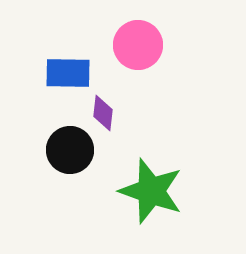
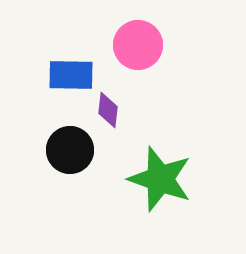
blue rectangle: moved 3 px right, 2 px down
purple diamond: moved 5 px right, 3 px up
green star: moved 9 px right, 12 px up
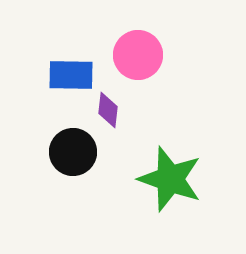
pink circle: moved 10 px down
black circle: moved 3 px right, 2 px down
green star: moved 10 px right
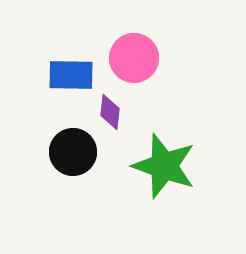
pink circle: moved 4 px left, 3 px down
purple diamond: moved 2 px right, 2 px down
green star: moved 6 px left, 13 px up
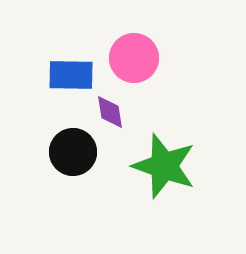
purple diamond: rotated 15 degrees counterclockwise
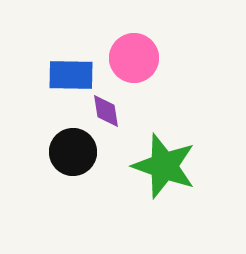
purple diamond: moved 4 px left, 1 px up
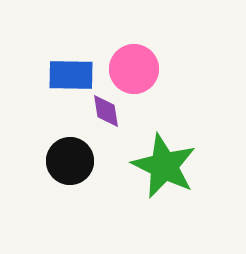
pink circle: moved 11 px down
black circle: moved 3 px left, 9 px down
green star: rotated 6 degrees clockwise
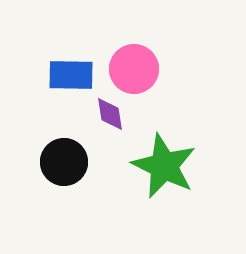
purple diamond: moved 4 px right, 3 px down
black circle: moved 6 px left, 1 px down
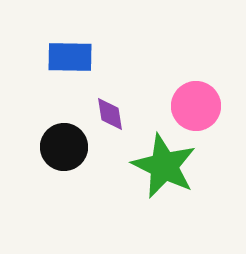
pink circle: moved 62 px right, 37 px down
blue rectangle: moved 1 px left, 18 px up
black circle: moved 15 px up
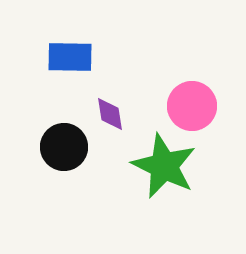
pink circle: moved 4 px left
